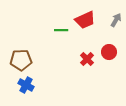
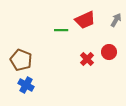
brown pentagon: rotated 25 degrees clockwise
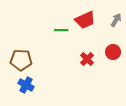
red circle: moved 4 px right
brown pentagon: rotated 20 degrees counterclockwise
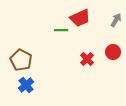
red trapezoid: moved 5 px left, 2 px up
brown pentagon: rotated 25 degrees clockwise
blue cross: rotated 21 degrees clockwise
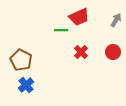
red trapezoid: moved 1 px left, 1 px up
red cross: moved 6 px left, 7 px up
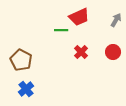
blue cross: moved 4 px down
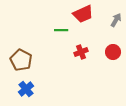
red trapezoid: moved 4 px right, 3 px up
red cross: rotated 24 degrees clockwise
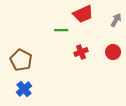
blue cross: moved 2 px left
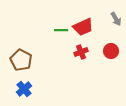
red trapezoid: moved 13 px down
gray arrow: moved 1 px up; rotated 120 degrees clockwise
red circle: moved 2 px left, 1 px up
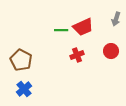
gray arrow: rotated 48 degrees clockwise
red cross: moved 4 px left, 3 px down
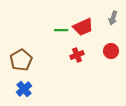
gray arrow: moved 3 px left, 1 px up
brown pentagon: rotated 15 degrees clockwise
